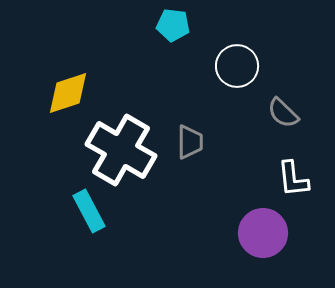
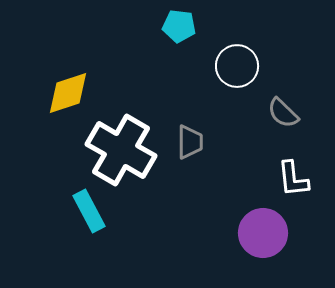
cyan pentagon: moved 6 px right, 1 px down
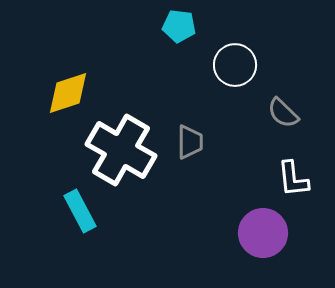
white circle: moved 2 px left, 1 px up
cyan rectangle: moved 9 px left
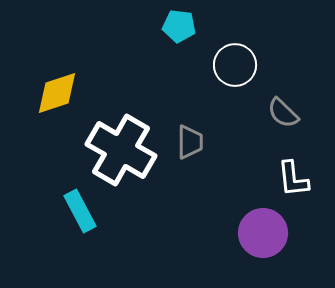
yellow diamond: moved 11 px left
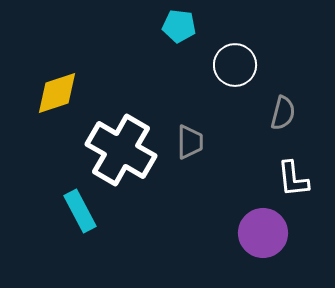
gray semicircle: rotated 120 degrees counterclockwise
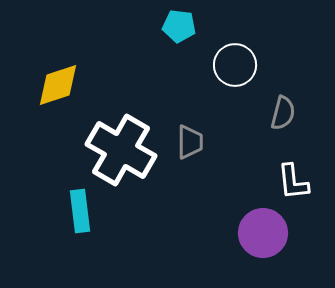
yellow diamond: moved 1 px right, 8 px up
white L-shape: moved 3 px down
cyan rectangle: rotated 21 degrees clockwise
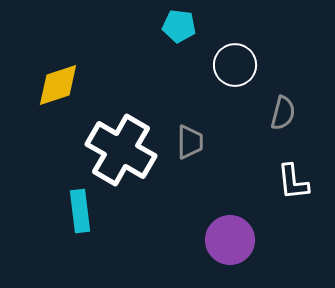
purple circle: moved 33 px left, 7 px down
